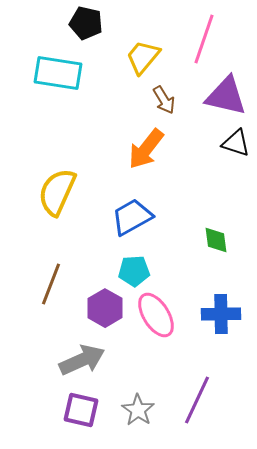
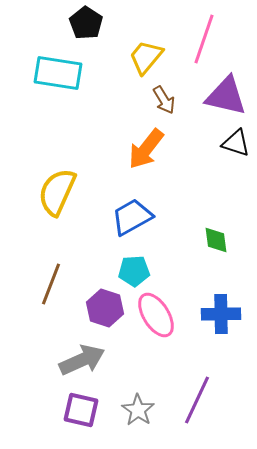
black pentagon: rotated 20 degrees clockwise
yellow trapezoid: moved 3 px right
purple hexagon: rotated 12 degrees counterclockwise
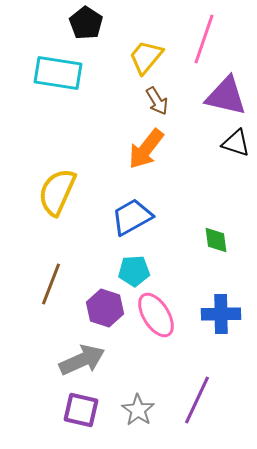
brown arrow: moved 7 px left, 1 px down
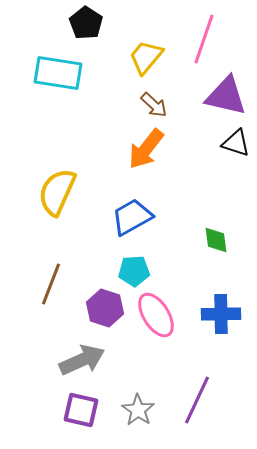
brown arrow: moved 3 px left, 4 px down; rotated 16 degrees counterclockwise
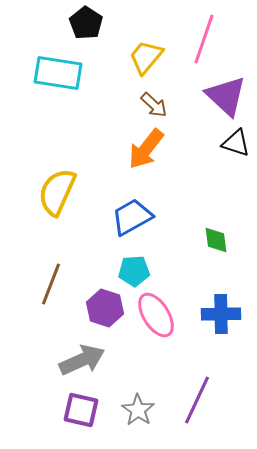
purple triangle: rotated 30 degrees clockwise
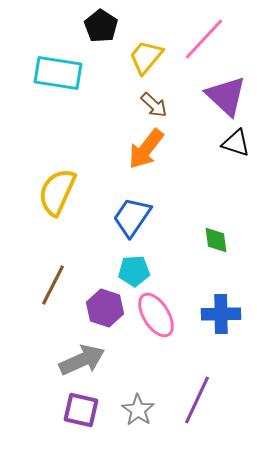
black pentagon: moved 15 px right, 3 px down
pink line: rotated 24 degrees clockwise
blue trapezoid: rotated 27 degrees counterclockwise
brown line: moved 2 px right, 1 px down; rotated 6 degrees clockwise
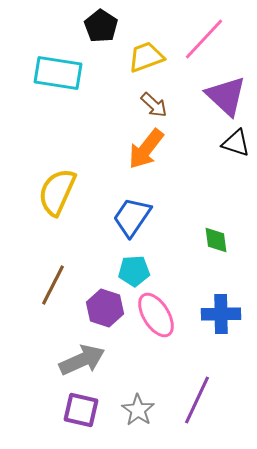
yellow trapezoid: rotated 30 degrees clockwise
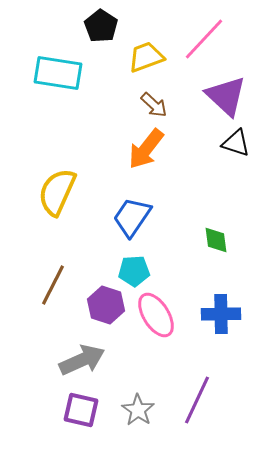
purple hexagon: moved 1 px right, 3 px up
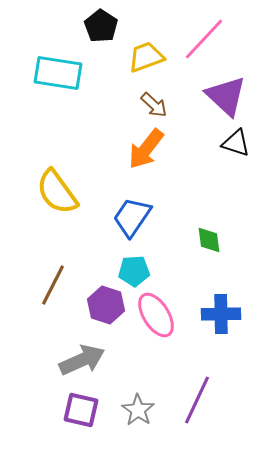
yellow semicircle: rotated 60 degrees counterclockwise
green diamond: moved 7 px left
